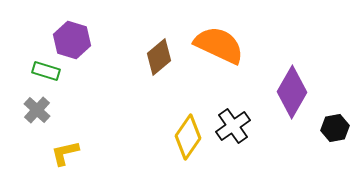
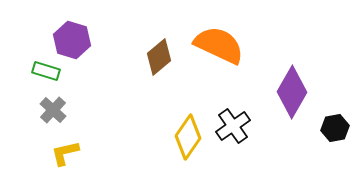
gray cross: moved 16 px right
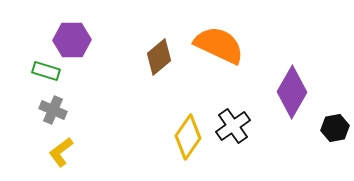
purple hexagon: rotated 18 degrees counterclockwise
gray cross: rotated 20 degrees counterclockwise
yellow L-shape: moved 4 px left, 1 px up; rotated 24 degrees counterclockwise
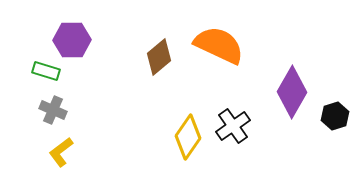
black hexagon: moved 12 px up; rotated 8 degrees counterclockwise
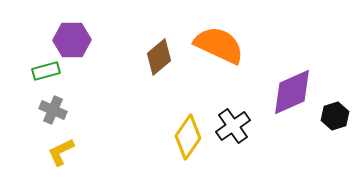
green rectangle: rotated 32 degrees counterclockwise
purple diamond: rotated 36 degrees clockwise
yellow L-shape: rotated 12 degrees clockwise
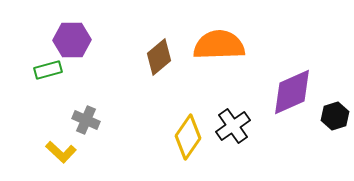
orange semicircle: rotated 27 degrees counterclockwise
green rectangle: moved 2 px right, 1 px up
gray cross: moved 33 px right, 10 px down
yellow L-shape: rotated 112 degrees counterclockwise
